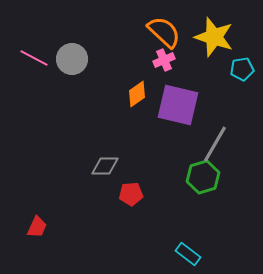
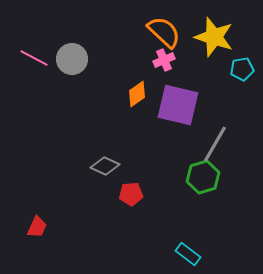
gray diamond: rotated 24 degrees clockwise
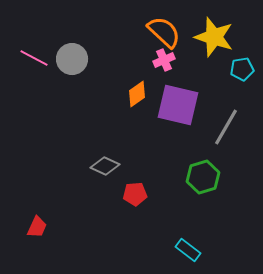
gray line: moved 11 px right, 17 px up
red pentagon: moved 4 px right
cyan rectangle: moved 4 px up
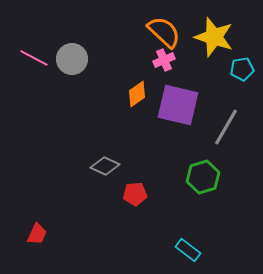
red trapezoid: moved 7 px down
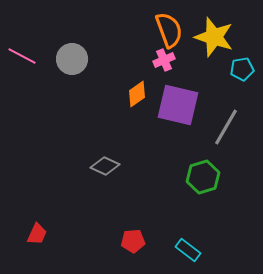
orange semicircle: moved 5 px right, 2 px up; rotated 27 degrees clockwise
pink line: moved 12 px left, 2 px up
red pentagon: moved 2 px left, 47 px down
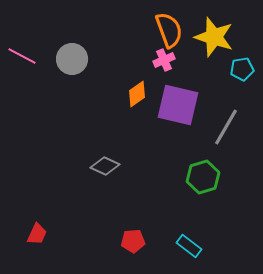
cyan rectangle: moved 1 px right, 4 px up
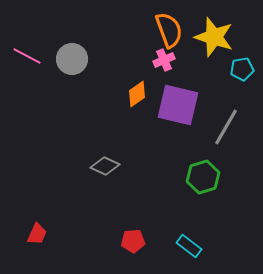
pink line: moved 5 px right
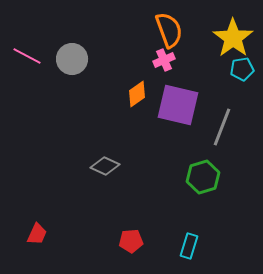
yellow star: moved 19 px right, 1 px down; rotated 18 degrees clockwise
gray line: moved 4 px left; rotated 9 degrees counterclockwise
red pentagon: moved 2 px left
cyan rectangle: rotated 70 degrees clockwise
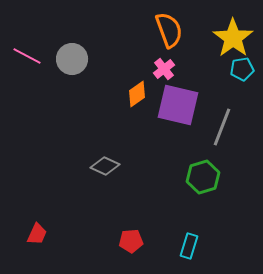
pink cross: moved 9 px down; rotated 15 degrees counterclockwise
